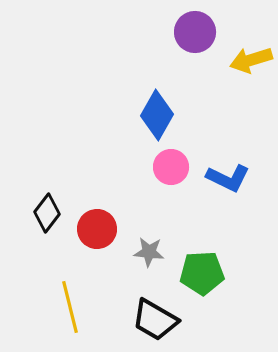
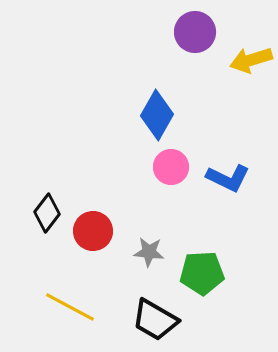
red circle: moved 4 px left, 2 px down
yellow line: rotated 48 degrees counterclockwise
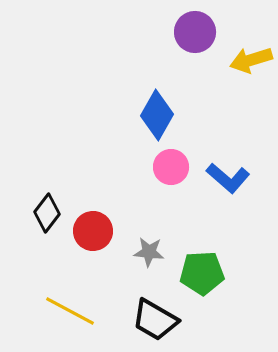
blue L-shape: rotated 15 degrees clockwise
yellow line: moved 4 px down
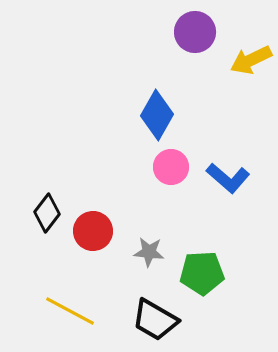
yellow arrow: rotated 9 degrees counterclockwise
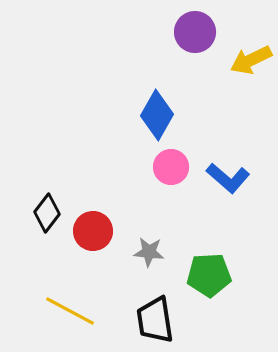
green pentagon: moved 7 px right, 2 px down
black trapezoid: rotated 51 degrees clockwise
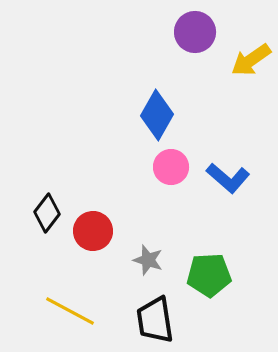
yellow arrow: rotated 9 degrees counterclockwise
gray star: moved 1 px left, 8 px down; rotated 12 degrees clockwise
